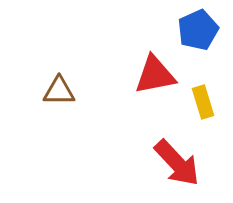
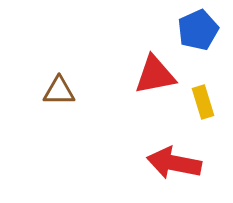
red arrow: moved 3 px left; rotated 144 degrees clockwise
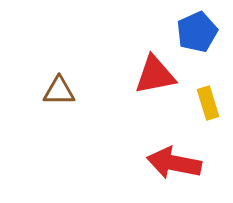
blue pentagon: moved 1 px left, 2 px down
yellow rectangle: moved 5 px right, 1 px down
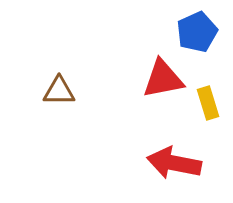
red triangle: moved 8 px right, 4 px down
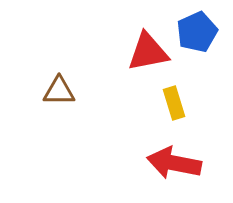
red triangle: moved 15 px left, 27 px up
yellow rectangle: moved 34 px left
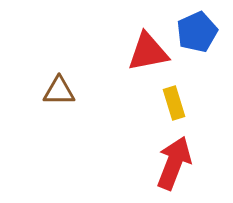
red arrow: rotated 100 degrees clockwise
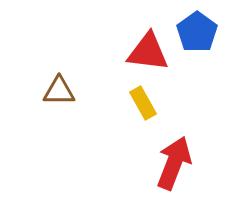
blue pentagon: rotated 12 degrees counterclockwise
red triangle: rotated 18 degrees clockwise
yellow rectangle: moved 31 px left; rotated 12 degrees counterclockwise
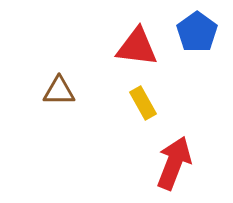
red triangle: moved 11 px left, 5 px up
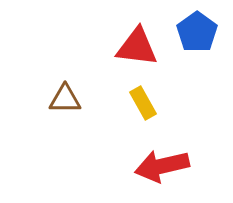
brown triangle: moved 6 px right, 8 px down
red arrow: moved 12 px left, 3 px down; rotated 124 degrees counterclockwise
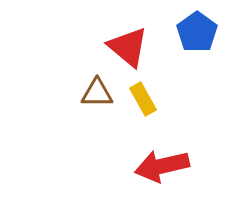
red triangle: moved 9 px left; rotated 33 degrees clockwise
brown triangle: moved 32 px right, 6 px up
yellow rectangle: moved 4 px up
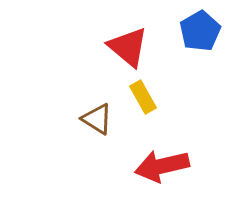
blue pentagon: moved 3 px right, 1 px up; rotated 6 degrees clockwise
brown triangle: moved 26 px down; rotated 32 degrees clockwise
yellow rectangle: moved 2 px up
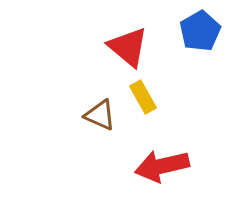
brown triangle: moved 3 px right, 4 px up; rotated 8 degrees counterclockwise
